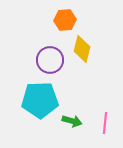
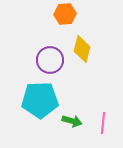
orange hexagon: moved 6 px up
pink line: moved 2 px left
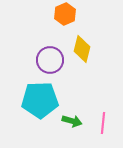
orange hexagon: rotated 20 degrees counterclockwise
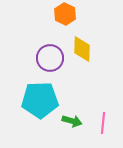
orange hexagon: rotated 10 degrees counterclockwise
yellow diamond: rotated 12 degrees counterclockwise
purple circle: moved 2 px up
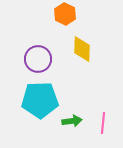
purple circle: moved 12 px left, 1 px down
green arrow: rotated 24 degrees counterclockwise
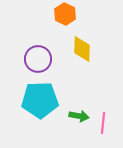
green arrow: moved 7 px right, 5 px up; rotated 18 degrees clockwise
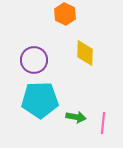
yellow diamond: moved 3 px right, 4 px down
purple circle: moved 4 px left, 1 px down
green arrow: moved 3 px left, 1 px down
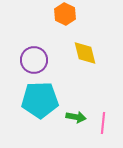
yellow diamond: rotated 16 degrees counterclockwise
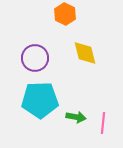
purple circle: moved 1 px right, 2 px up
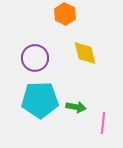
green arrow: moved 10 px up
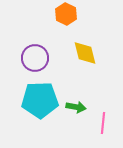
orange hexagon: moved 1 px right
